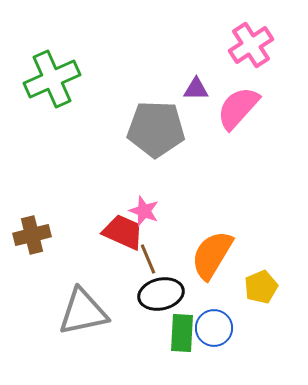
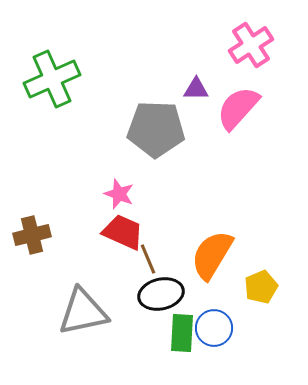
pink star: moved 25 px left, 17 px up
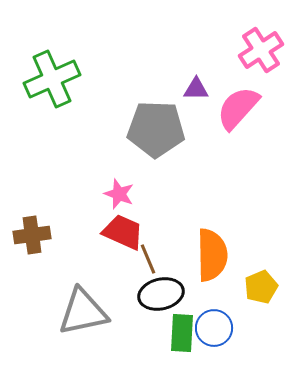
pink cross: moved 10 px right, 5 px down
brown cross: rotated 6 degrees clockwise
orange semicircle: rotated 148 degrees clockwise
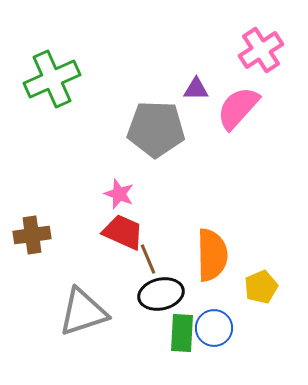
gray triangle: rotated 6 degrees counterclockwise
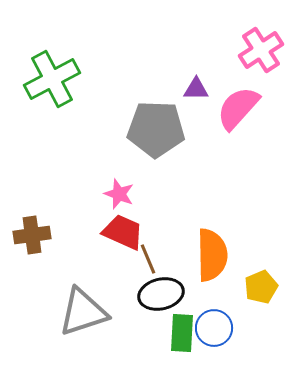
green cross: rotated 4 degrees counterclockwise
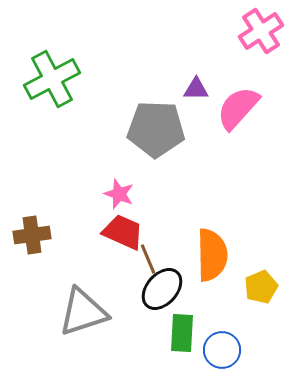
pink cross: moved 19 px up
black ellipse: moved 1 px right, 5 px up; rotated 36 degrees counterclockwise
blue circle: moved 8 px right, 22 px down
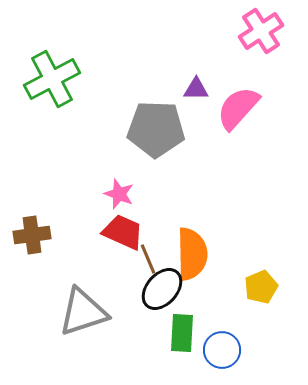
orange semicircle: moved 20 px left, 1 px up
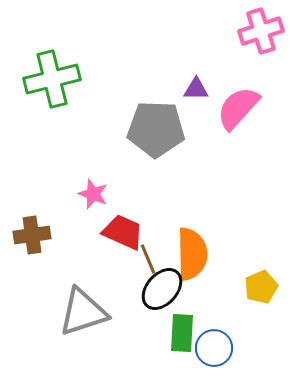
pink cross: rotated 15 degrees clockwise
green cross: rotated 14 degrees clockwise
pink star: moved 26 px left
blue circle: moved 8 px left, 2 px up
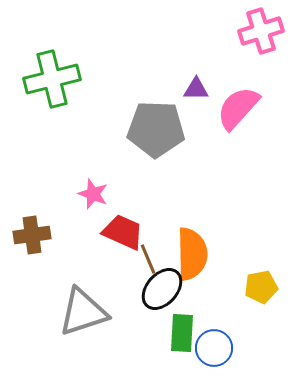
yellow pentagon: rotated 12 degrees clockwise
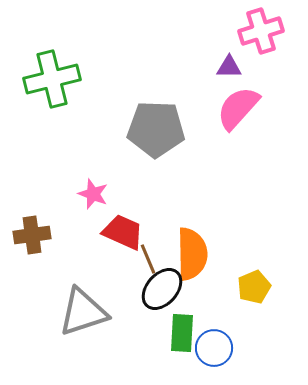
purple triangle: moved 33 px right, 22 px up
yellow pentagon: moved 7 px left; rotated 12 degrees counterclockwise
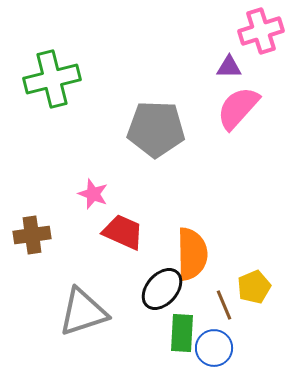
brown line: moved 76 px right, 46 px down
